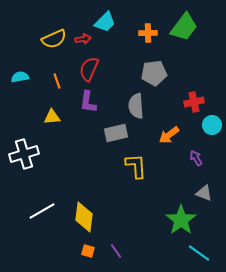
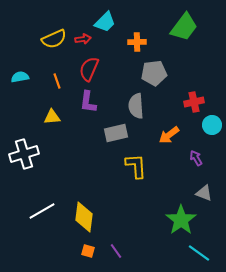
orange cross: moved 11 px left, 9 px down
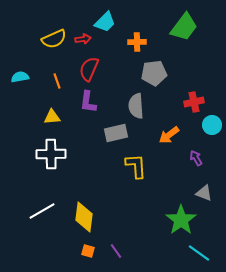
white cross: moved 27 px right; rotated 16 degrees clockwise
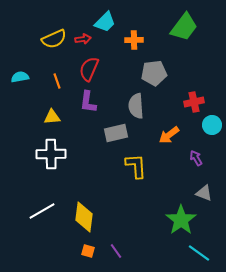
orange cross: moved 3 px left, 2 px up
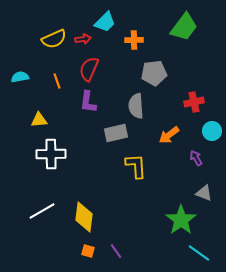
yellow triangle: moved 13 px left, 3 px down
cyan circle: moved 6 px down
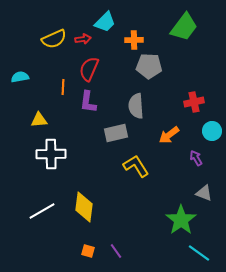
gray pentagon: moved 5 px left, 7 px up; rotated 10 degrees clockwise
orange line: moved 6 px right, 6 px down; rotated 21 degrees clockwise
yellow L-shape: rotated 28 degrees counterclockwise
yellow diamond: moved 10 px up
